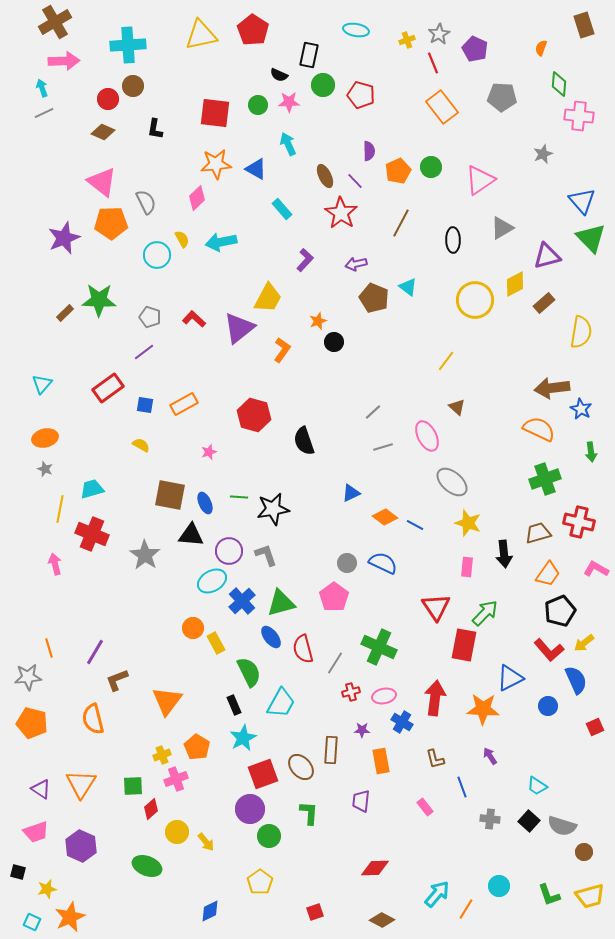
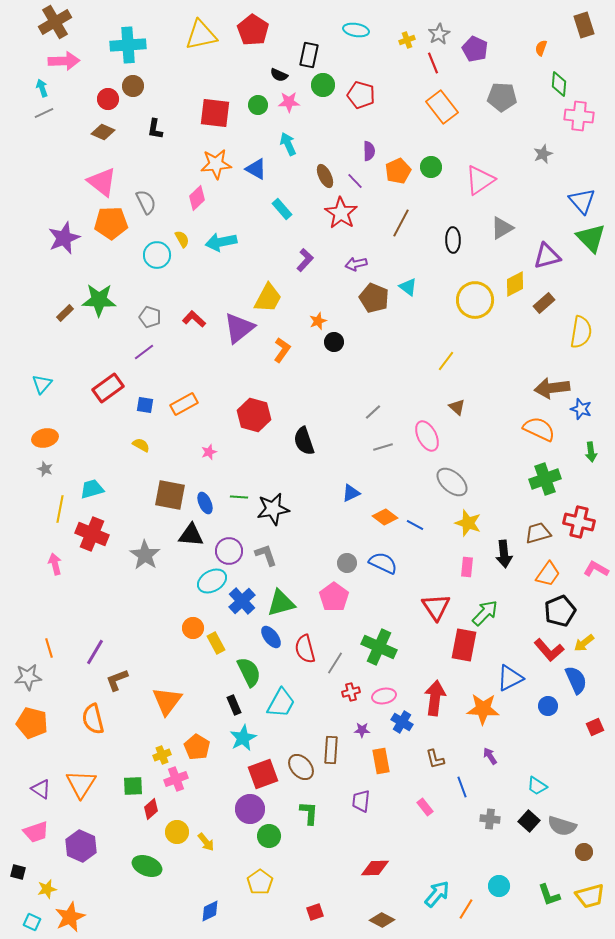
blue star at (581, 409): rotated 10 degrees counterclockwise
red semicircle at (303, 649): moved 2 px right
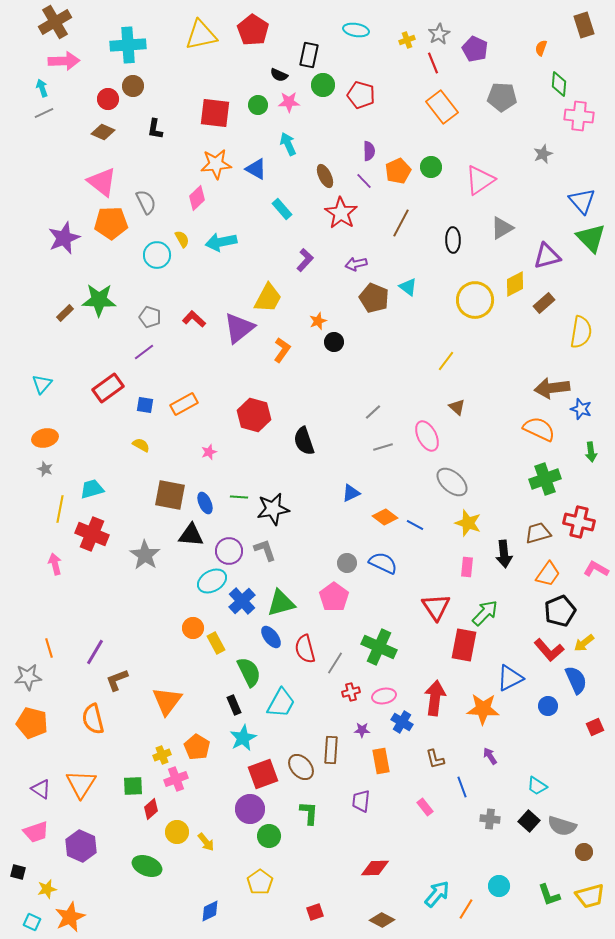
purple line at (355, 181): moved 9 px right
gray L-shape at (266, 555): moved 1 px left, 5 px up
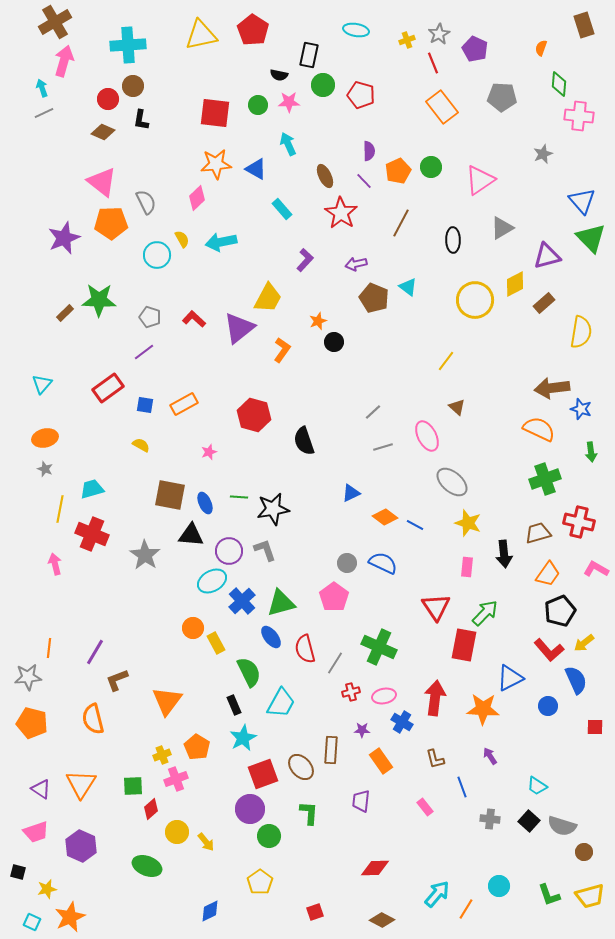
pink arrow at (64, 61): rotated 72 degrees counterclockwise
black semicircle at (279, 75): rotated 12 degrees counterclockwise
black L-shape at (155, 129): moved 14 px left, 9 px up
orange line at (49, 648): rotated 24 degrees clockwise
red square at (595, 727): rotated 24 degrees clockwise
orange rectangle at (381, 761): rotated 25 degrees counterclockwise
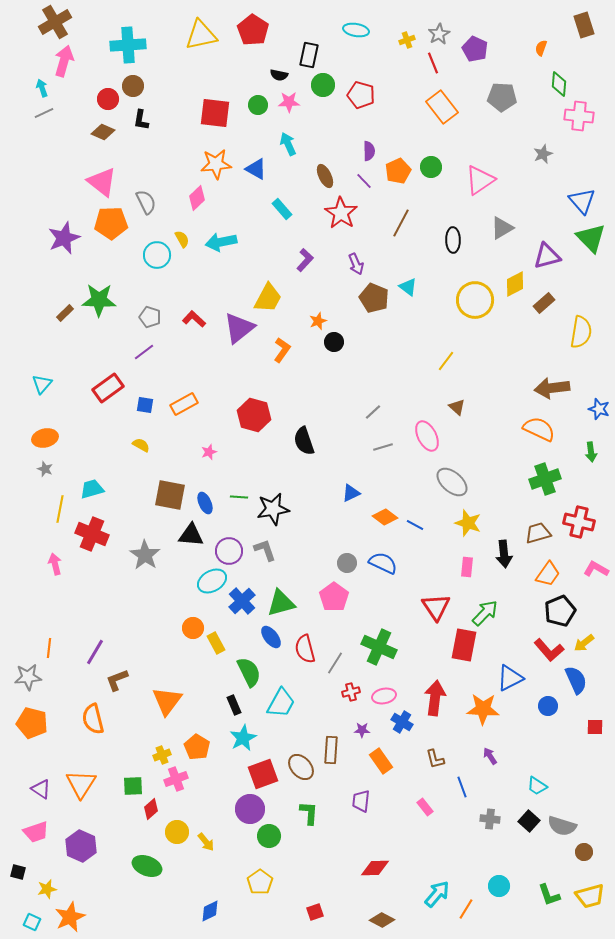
purple arrow at (356, 264): rotated 100 degrees counterclockwise
blue star at (581, 409): moved 18 px right
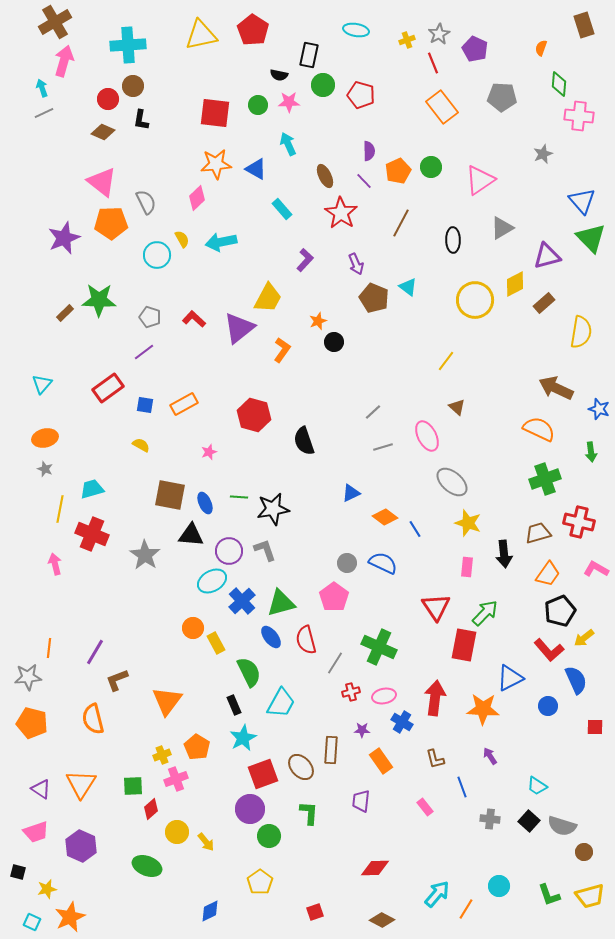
brown arrow at (552, 388): moved 4 px right; rotated 32 degrees clockwise
blue line at (415, 525): moved 4 px down; rotated 30 degrees clockwise
yellow arrow at (584, 643): moved 5 px up
red semicircle at (305, 649): moved 1 px right, 9 px up
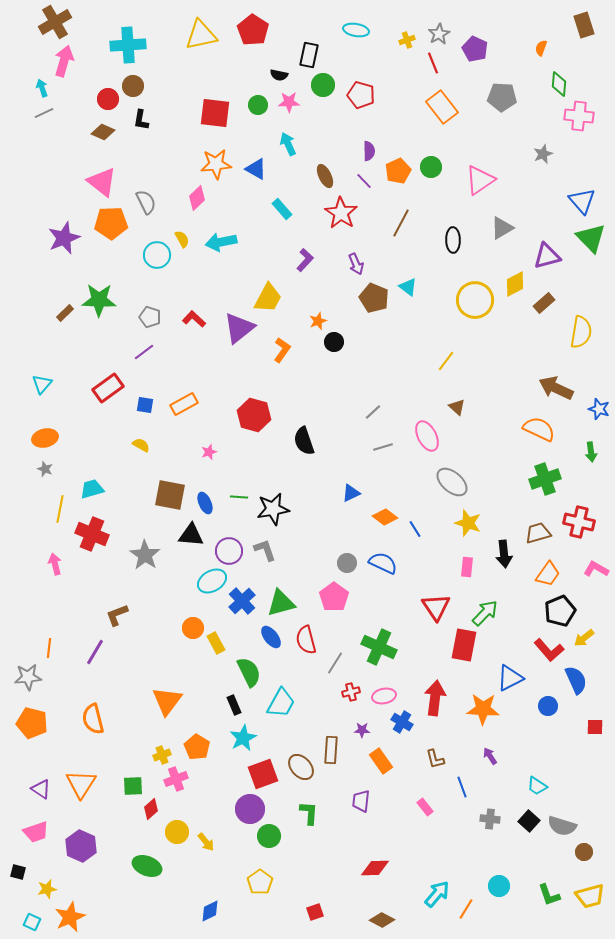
brown L-shape at (117, 680): moved 65 px up
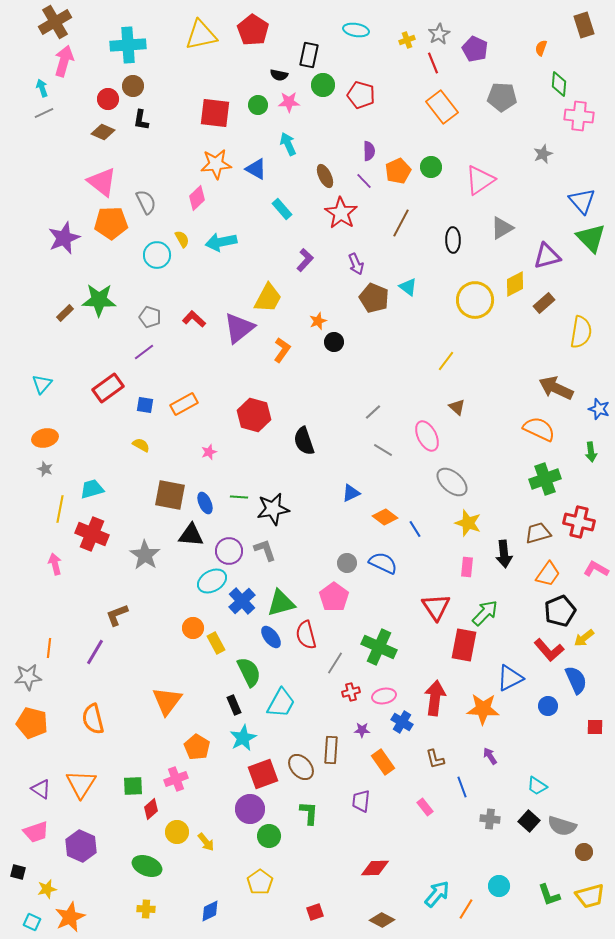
gray line at (383, 447): moved 3 px down; rotated 48 degrees clockwise
red semicircle at (306, 640): moved 5 px up
yellow cross at (162, 755): moved 16 px left, 154 px down; rotated 24 degrees clockwise
orange rectangle at (381, 761): moved 2 px right, 1 px down
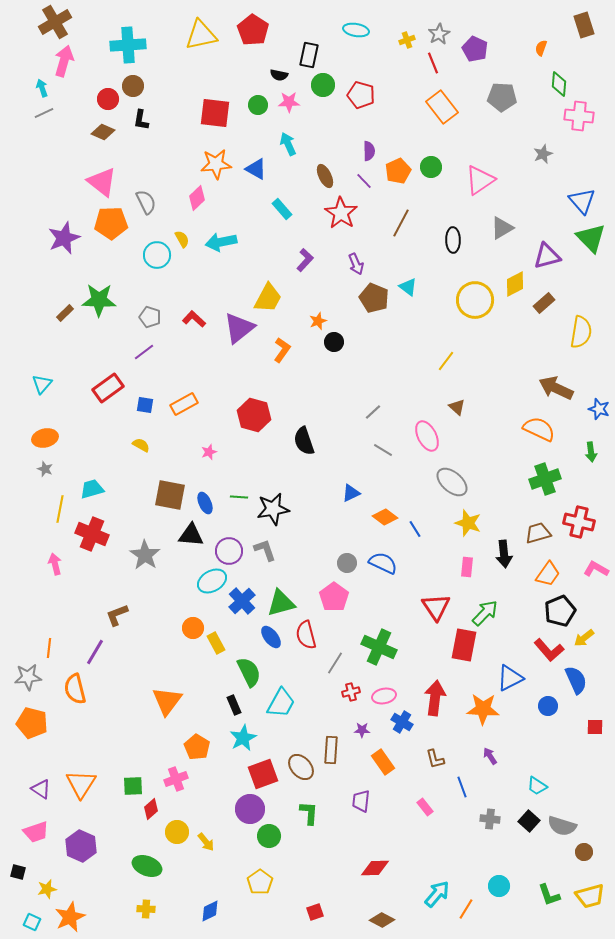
orange semicircle at (93, 719): moved 18 px left, 30 px up
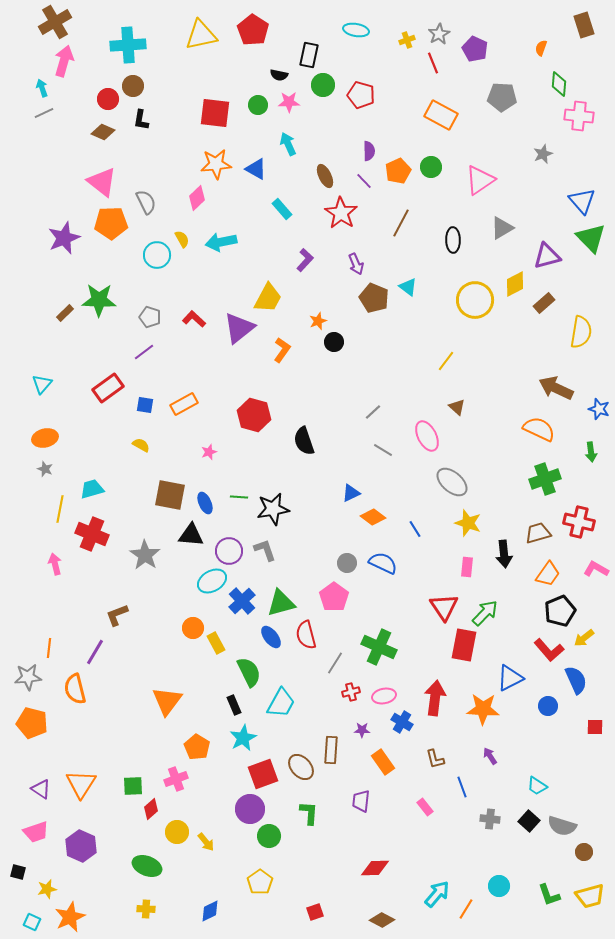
orange rectangle at (442, 107): moved 1 px left, 8 px down; rotated 24 degrees counterclockwise
orange diamond at (385, 517): moved 12 px left
red triangle at (436, 607): moved 8 px right
